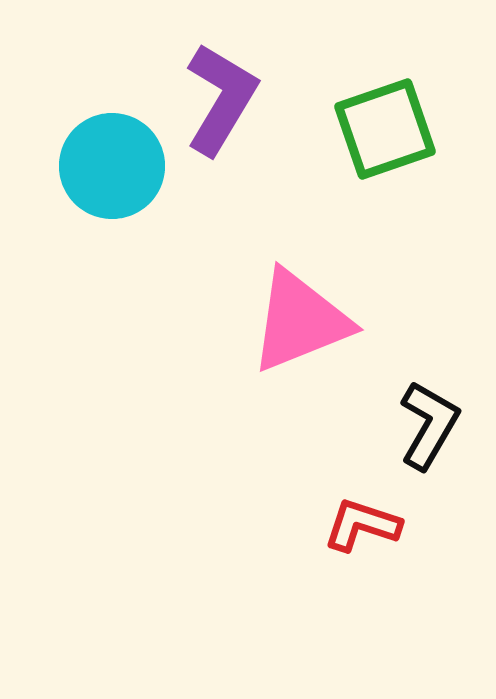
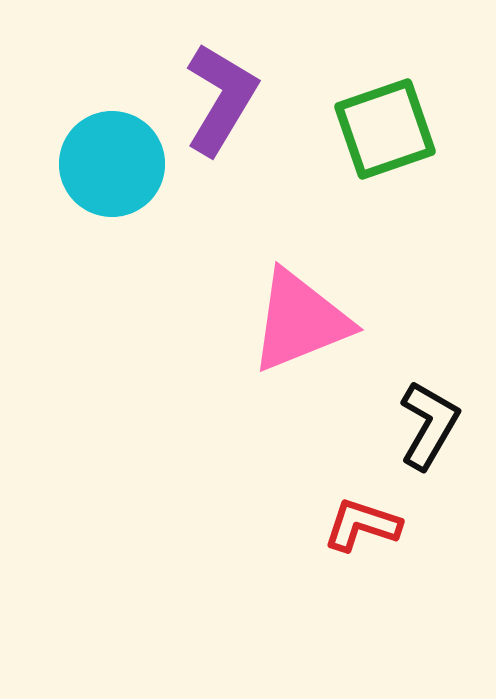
cyan circle: moved 2 px up
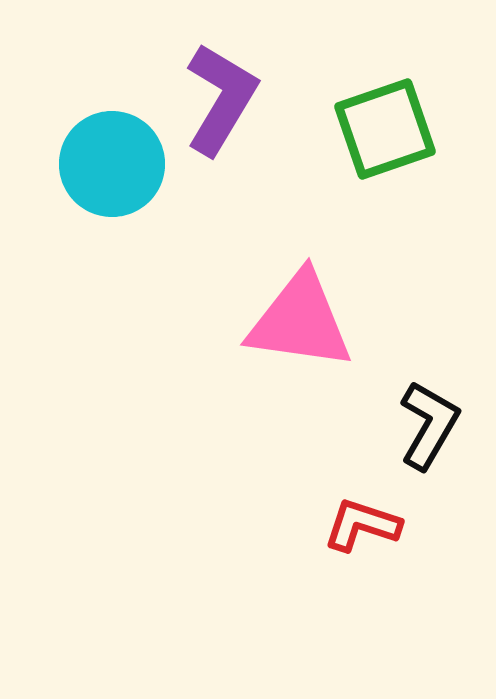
pink triangle: rotated 30 degrees clockwise
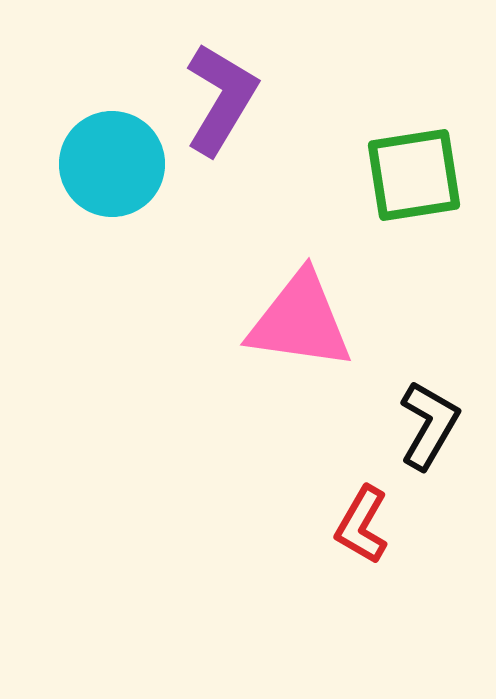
green square: moved 29 px right, 46 px down; rotated 10 degrees clockwise
red L-shape: rotated 78 degrees counterclockwise
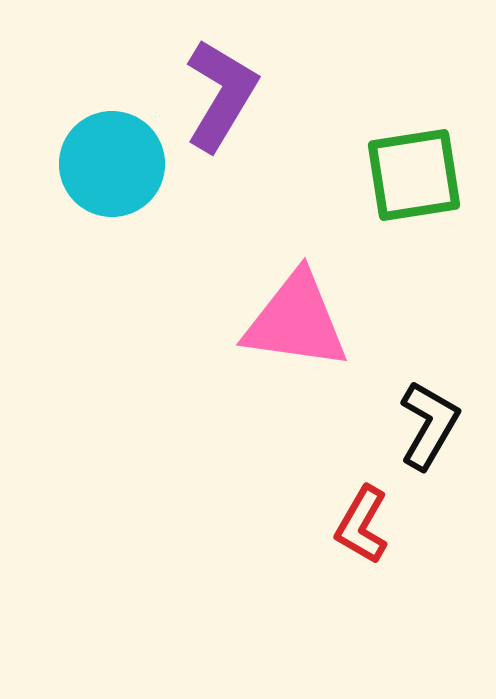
purple L-shape: moved 4 px up
pink triangle: moved 4 px left
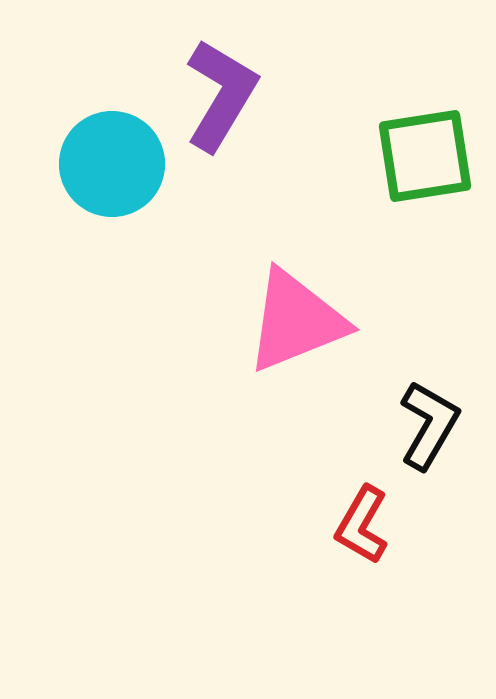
green square: moved 11 px right, 19 px up
pink triangle: rotated 30 degrees counterclockwise
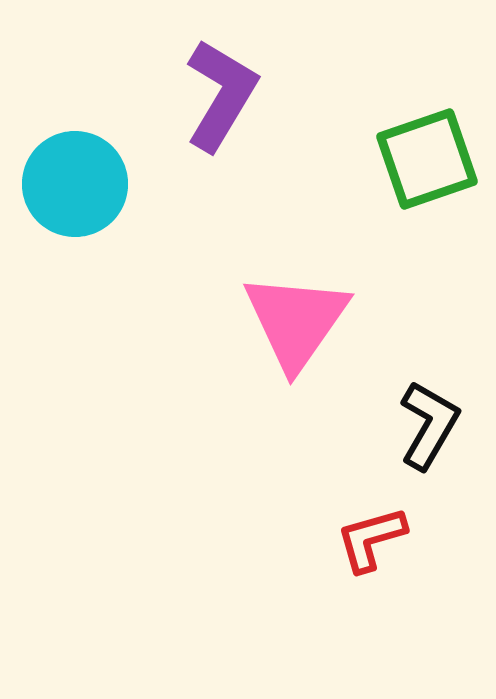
green square: moved 2 px right, 3 px down; rotated 10 degrees counterclockwise
cyan circle: moved 37 px left, 20 px down
pink triangle: rotated 33 degrees counterclockwise
red L-shape: moved 9 px right, 14 px down; rotated 44 degrees clockwise
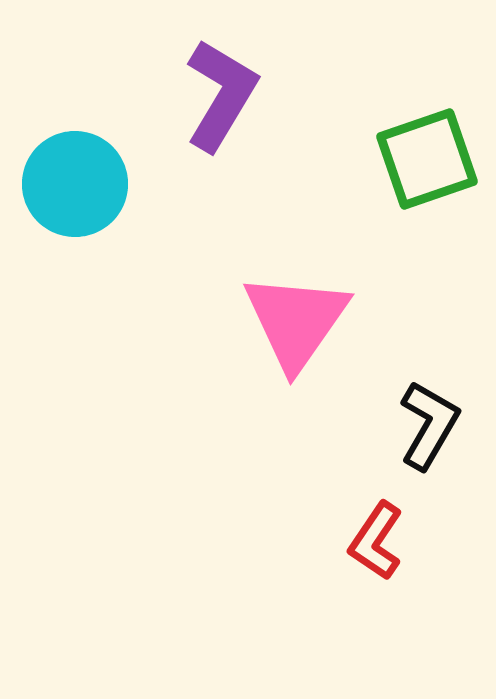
red L-shape: moved 5 px right, 2 px down; rotated 40 degrees counterclockwise
